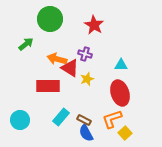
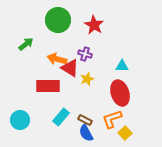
green circle: moved 8 px right, 1 px down
cyan triangle: moved 1 px right, 1 px down
brown rectangle: moved 1 px right
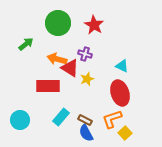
green circle: moved 3 px down
cyan triangle: rotated 24 degrees clockwise
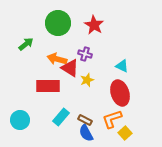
yellow star: moved 1 px down
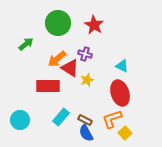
orange arrow: rotated 54 degrees counterclockwise
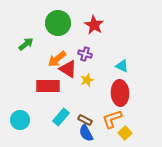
red triangle: moved 2 px left, 1 px down
red ellipse: rotated 15 degrees clockwise
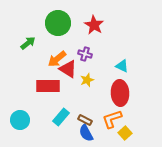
green arrow: moved 2 px right, 1 px up
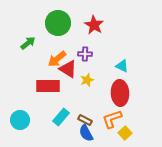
purple cross: rotated 16 degrees counterclockwise
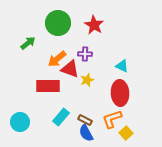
red triangle: moved 2 px right; rotated 12 degrees counterclockwise
cyan circle: moved 2 px down
yellow square: moved 1 px right
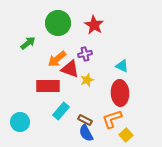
purple cross: rotated 16 degrees counterclockwise
cyan rectangle: moved 6 px up
yellow square: moved 2 px down
